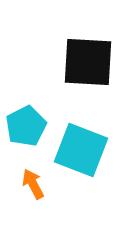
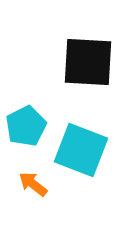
orange arrow: rotated 24 degrees counterclockwise
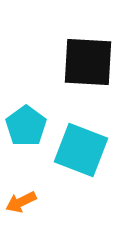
cyan pentagon: rotated 9 degrees counterclockwise
orange arrow: moved 12 px left, 18 px down; rotated 64 degrees counterclockwise
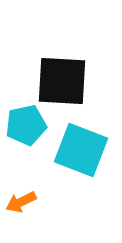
black square: moved 26 px left, 19 px down
cyan pentagon: moved 1 px up; rotated 24 degrees clockwise
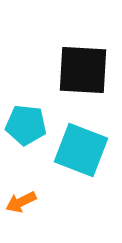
black square: moved 21 px right, 11 px up
cyan pentagon: rotated 18 degrees clockwise
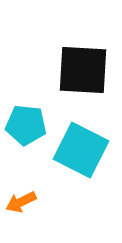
cyan square: rotated 6 degrees clockwise
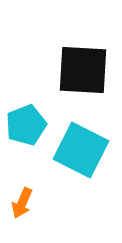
cyan pentagon: rotated 27 degrees counterclockwise
orange arrow: moved 1 px right, 1 px down; rotated 40 degrees counterclockwise
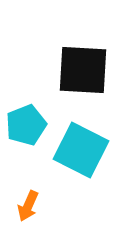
orange arrow: moved 6 px right, 3 px down
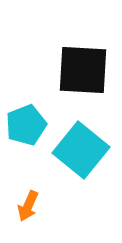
cyan square: rotated 12 degrees clockwise
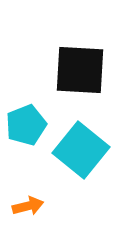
black square: moved 3 px left
orange arrow: rotated 128 degrees counterclockwise
